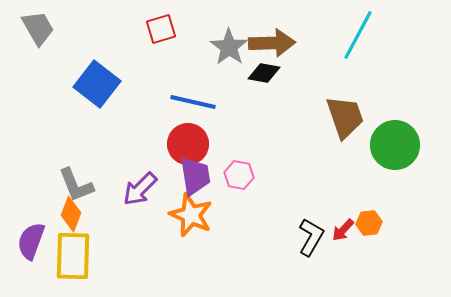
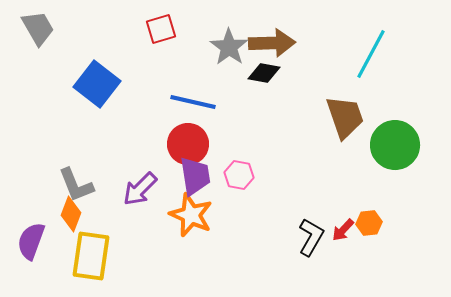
cyan line: moved 13 px right, 19 px down
yellow rectangle: moved 18 px right; rotated 6 degrees clockwise
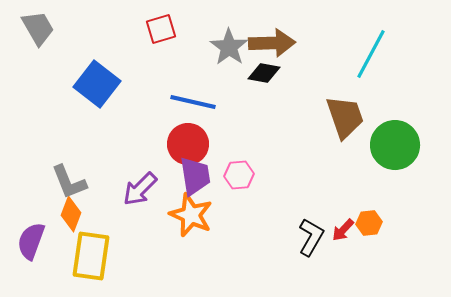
pink hexagon: rotated 16 degrees counterclockwise
gray L-shape: moved 7 px left, 3 px up
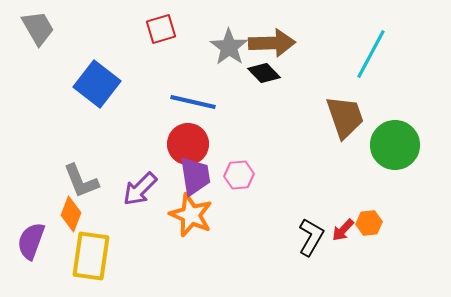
black diamond: rotated 36 degrees clockwise
gray L-shape: moved 12 px right, 1 px up
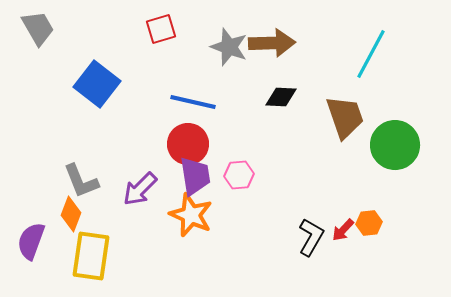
gray star: rotated 15 degrees counterclockwise
black diamond: moved 17 px right, 24 px down; rotated 44 degrees counterclockwise
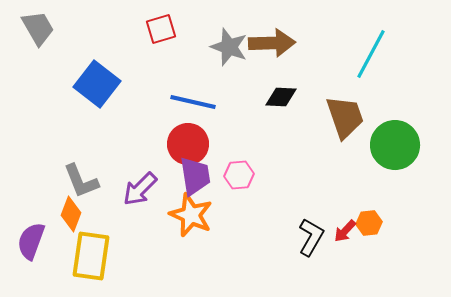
red arrow: moved 2 px right, 1 px down
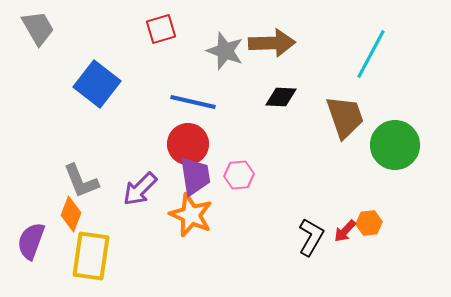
gray star: moved 4 px left, 4 px down
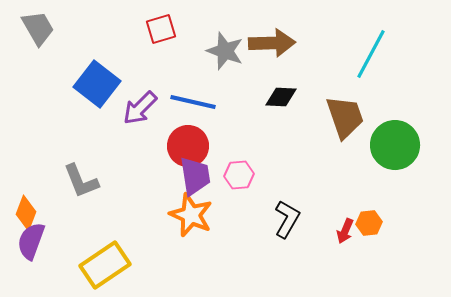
red circle: moved 2 px down
purple arrow: moved 81 px up
orange diamond: moved 45 px left, 1 px up
red arrow: rotated 20 degrees counterclockwise
black L-shape: moved 24 px left, 18 px up
yellow rectangle: moved 14 px right, 9 px down; rotated 48 degrees clockwise
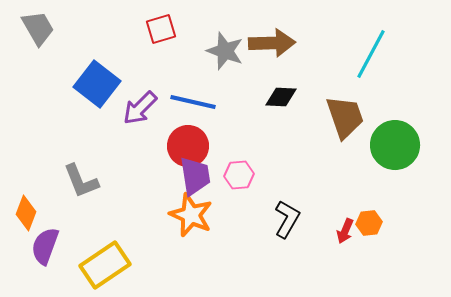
purple semicircle: moved 14 px right, 5 px down
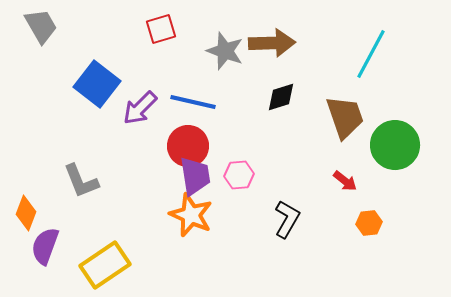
gray trapezoid: moved 3 px right, 2 px up
black diamond: rotated 20 degrees counterclockwise
red arrow: moved 50 px up; rotated 75 degrees counterclockwise
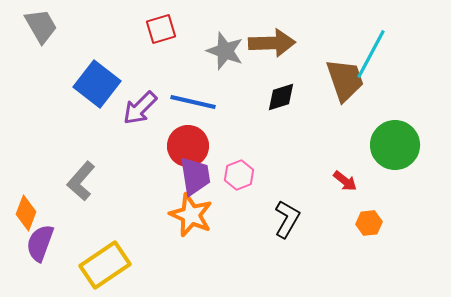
brown trapezoid: moved 37 px up
pink hexagon: rotated 16 degrees counterclockwise
gray L-shape: rotated 63 degrees clockwise
purple semicircle: moved 5 px left, 3 px up
